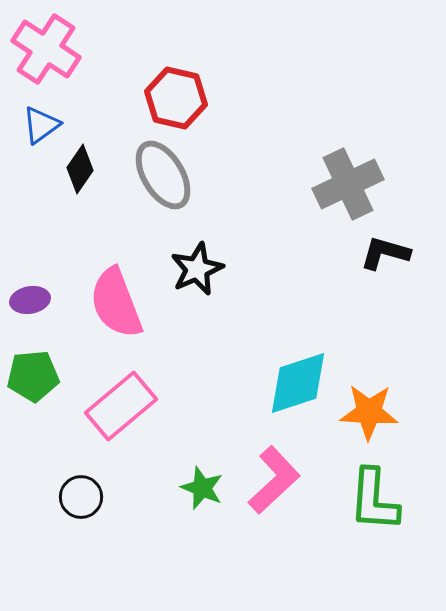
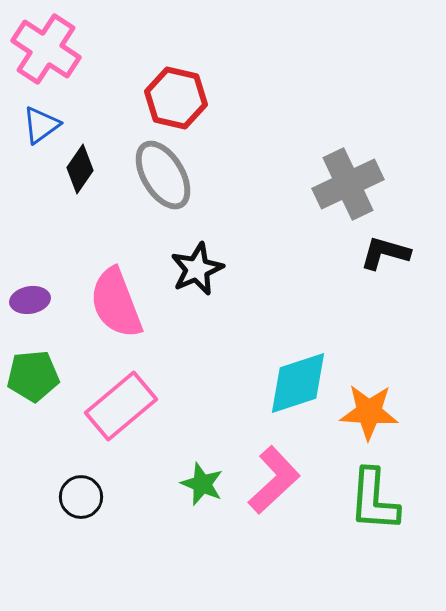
green star: moved 4 px up
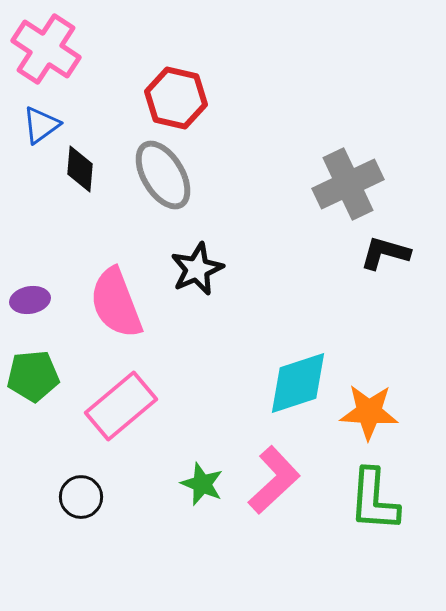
black diamond: rotated 30 degrees counterclockwise
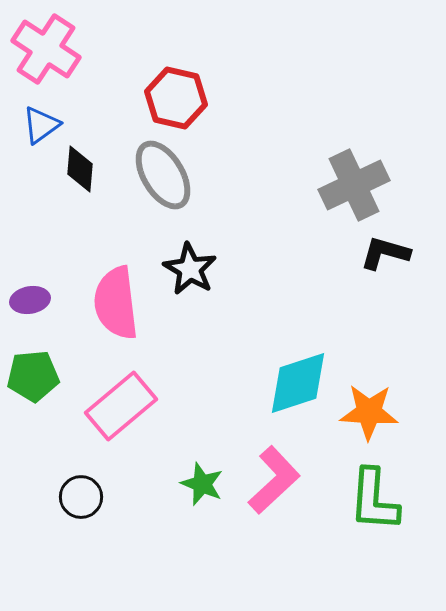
gray cross: moved 6 px right, 1 px down
black star: moved 7 px left; rotated 18 degrees counterclockwise
pink semicircle: rotated 14 degrees clockwise
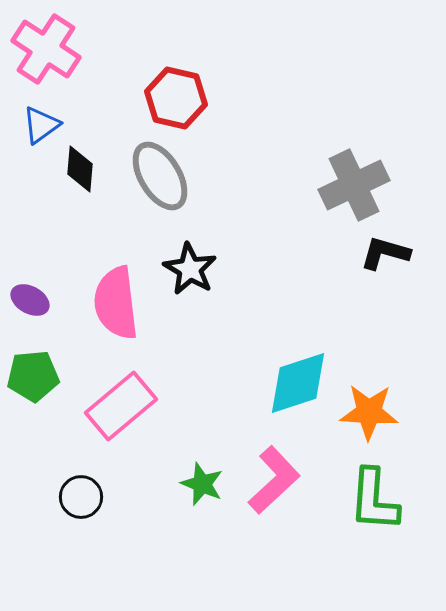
gray ellipse: moved 3 px left, 1 px down
purple ellipse: rotated 39 degrees clockwise
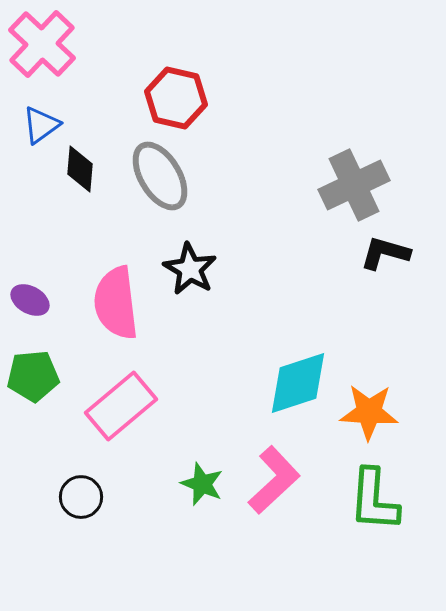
pink cross: moved 4 px left, 5 px up; rotated 10 degrees clockwise
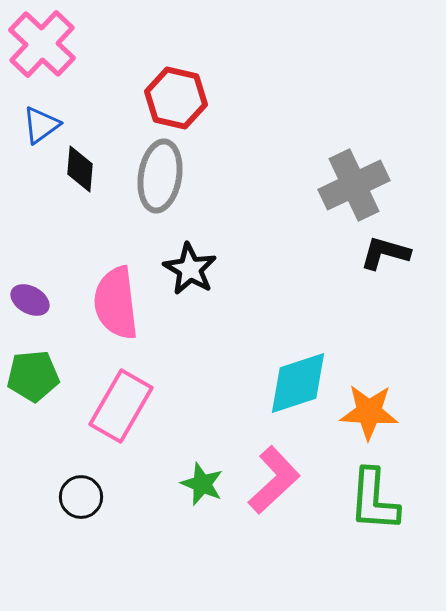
gray ellipse: rotated 40 degrees clockwise
pink rectangle: rotated 20 degrees counterclockwise
